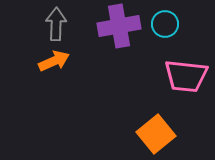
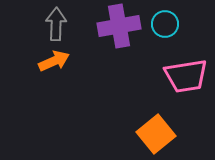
pink trapezoid: rotated 15 degrees counterclockwise
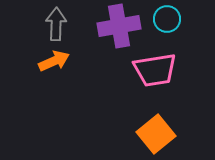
cyan circle: moved 2 px right, 5 px up
pink trapezoid: moved 31 px left, 6 px up
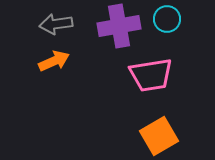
gray arrow: rotated 100 degrees counterclockwise
pink trapezoid: moved 4 px left, 5 px down
orange square: moved 3 px right, 2 px down; rotated 9 degrees clockwise
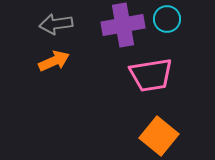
purple cross: moved 4 px right, 1 px up
orange square: rotated 21 degrees counterclockwise
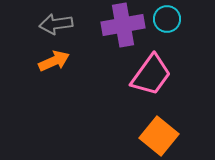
pink trapezoid: rotated 45 degrees counterclockwise
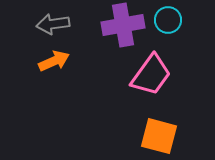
cyan circle: moved 1 px right, 1 px down
gray arrow: moved 3 px left
orange square: rotated 24 degrees counterclockwise
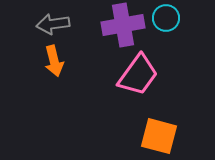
cyan circle: moved 2 px left, 2 px up
orange arrow: rotated 100 degrees clockwise
pink trapezoid: moved 13 px left
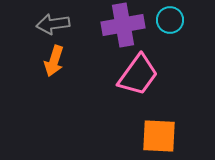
cyan circle: moved 4 px right, 2 px down
orange arrow: rotated 32 degrees clockwise
orange square: rotated 12 degrees counterclockwise
